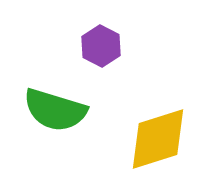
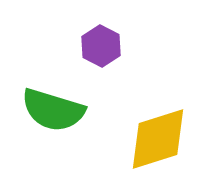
green semicircle: moved 2 px left
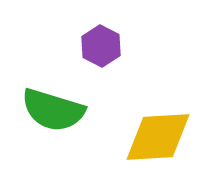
yellow diamond: moved 2 px up; rotated 14 degrees clockwise
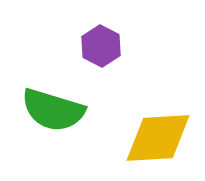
yellow diamond: moved 1 px down
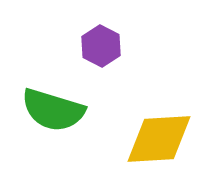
yellow diamond: moved 1 px right, 1 px down
